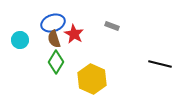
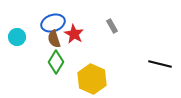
gray rectangle: rotated 40 degrees clockwise
cyan circle: moved 3 px left, 3 px up
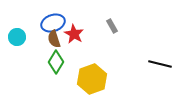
yellow hexagon: rotated 16 degrees clockwise
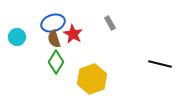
gray rectangle: moved 2 px left, 3 px up
red star: moved 1 px left
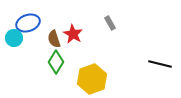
blue ellipse: moved 25 px left
cyan circle: moved 3 px left, 1 px down
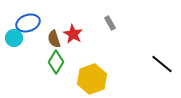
black line: moved 2 px right; rotated 25 degrees clockwise
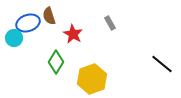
brown semicircle: moved 5 px left, 23 px up
